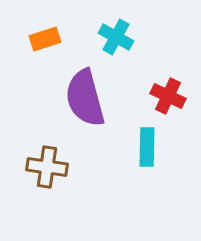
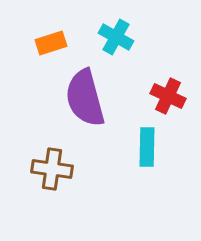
orange rectangle: moved 6 px right, 4 px down
brown cross: moved 5 px right, 2 px down
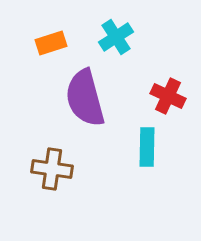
cyan cross: rotated 28 degrees clockwise
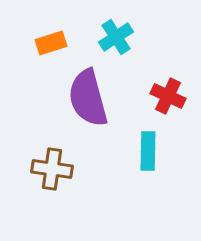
purple semicircle: moved 3 px right
cyan rectangle: moved 1 px right, 4 px down
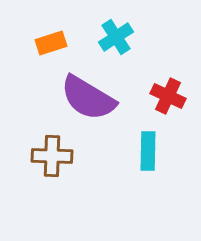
purple semicircle: rotated 44 degrees counterclockwise
brown cross: moved 13 px up; rotated 6 degrees counterclockwise
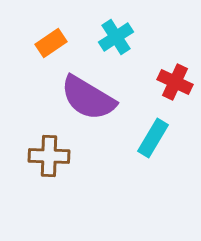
orange rectangle: rotated 16 degrees counterclockwise
red cross: moved 7 px right, 14 px up
cyan rectangle: moved 5 px right, 13 px up; rotated 30 degrees clockwise
brown cross: moved 3 px left
